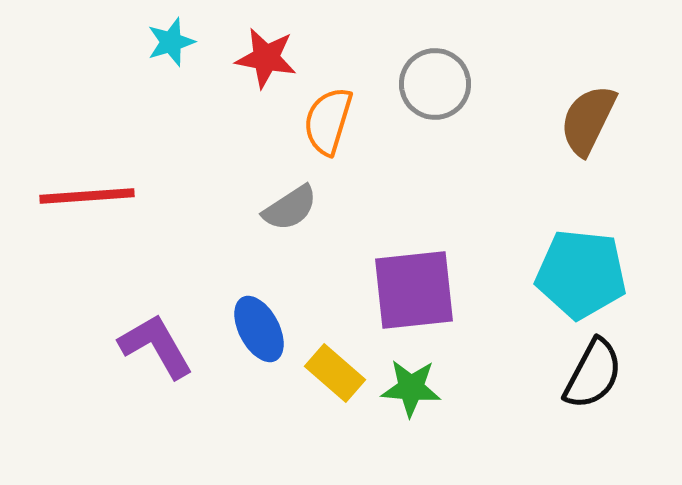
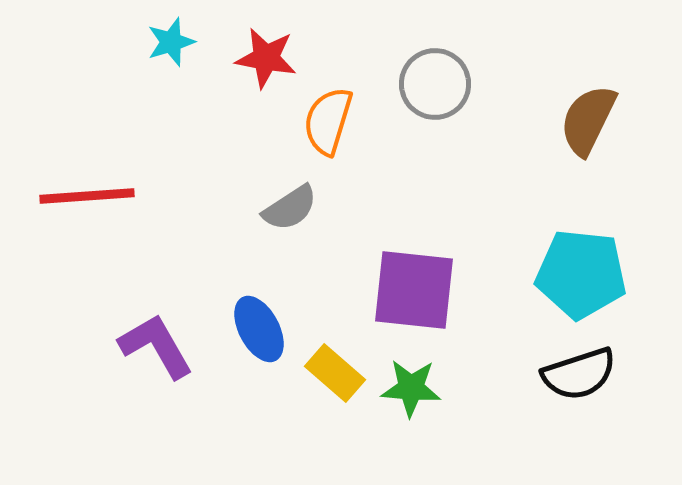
purple square: rotated 12 degrees clockwise
black semicircle: moved 14 px left; rotated 44 degrees clockwise
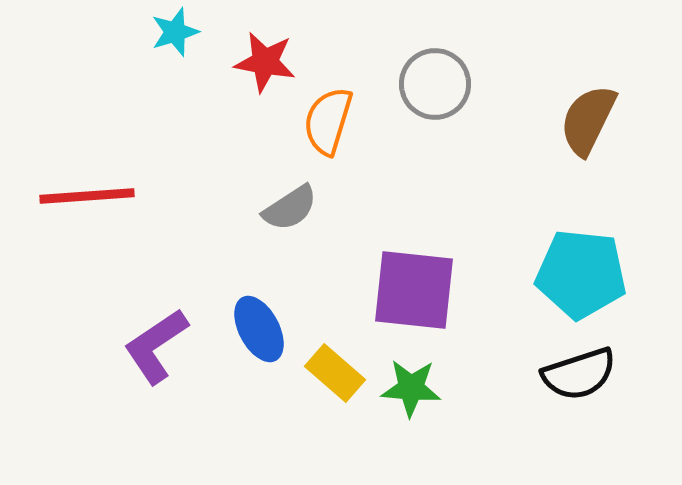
cyan star: moved 4 px right, 10 px up
red star: moved 1 px left, 4 px down
purple L-shape: rotated 94 degrees counterclockwise
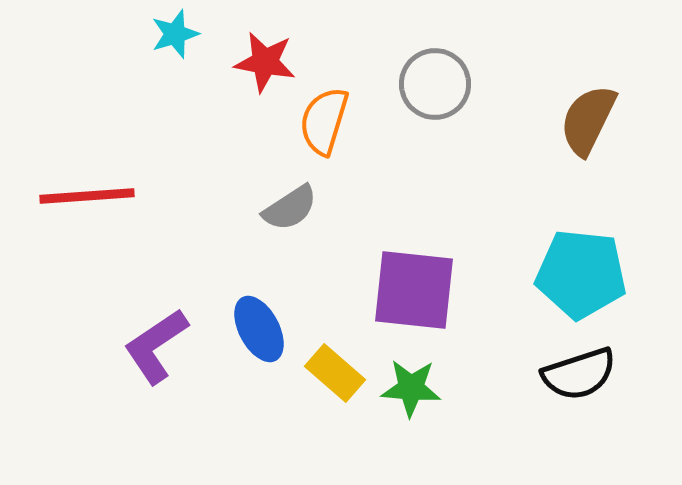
cyan star: moved 2 px down
orange semicircle: moved 4 px left
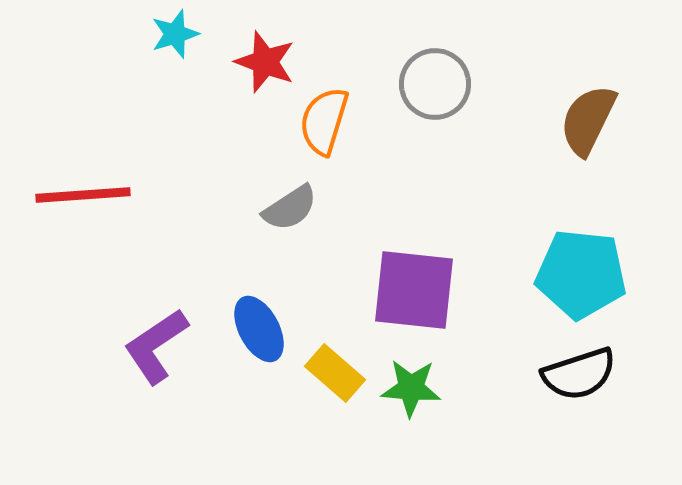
red star: rotated 10 degrees clockwise
red line: moved 4 px left, 1 px up
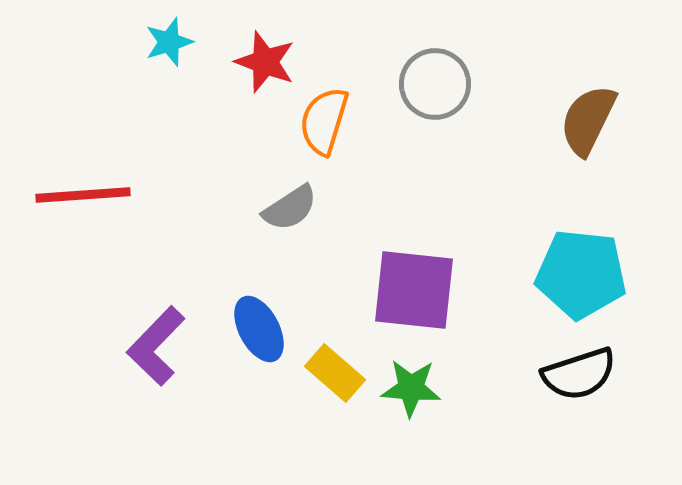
cyan star: moved 6 px left, 8 px down
purple L-shape: rotated 12 degrees counterclockwise
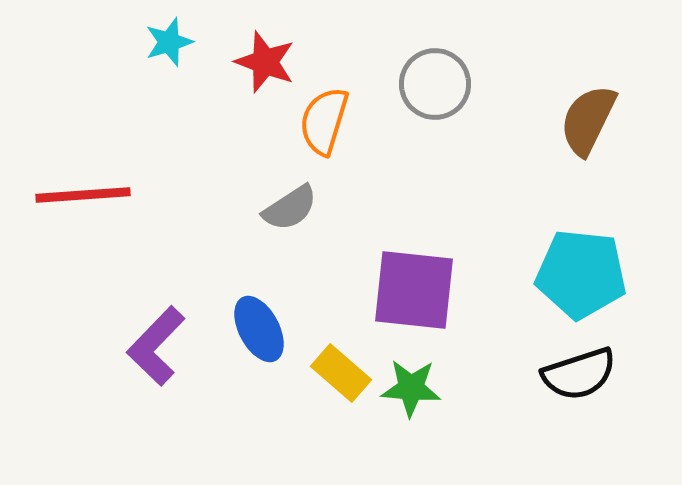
yellow rectangle: moved 6 px right
